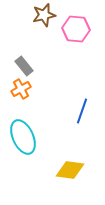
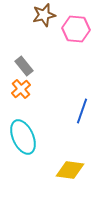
orange cross: rotated 12 degrees counterclockwise
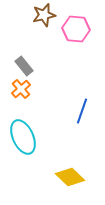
yellow diamond: moved 7 px down; rotated 36 degrees clockwise
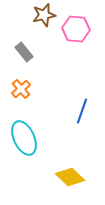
gray rectangle: moved 14 px up
cyan ellipse: moved 1 px right, 1 px down
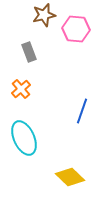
gray rectangle: moved 5 px right; rotated 18 degrees clockwise
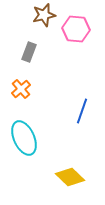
gray rectangle: rotated 42 degrees clockwise
